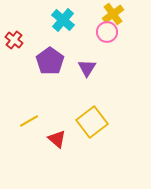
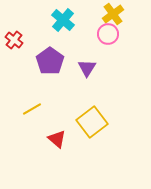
pink circle: moved 1 px right, 2 px down
yellow line: moved 3 px right, 12 px up
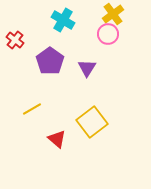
cyan cross: rotated 10 degrees counterclockwise
red cross: moved 1 px right
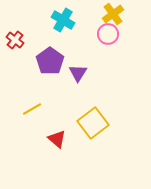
purple triangle: moved 9 px left, 5 px down
yellow square: moved 1 px right, 1 px down
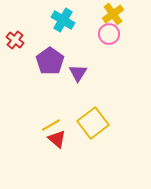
pink circle: moved 1 px right
yellow line: moved 19 px right, 16 px down
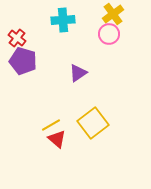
cyan cross: rotated 35 degrees counterclockwise
red cross: moved 2 px right, 2 px up
purple pentagon: moved 27 px left; rotated 20 degrees counterclockwise
purple triangle: rotated 24 degrees clockwise
